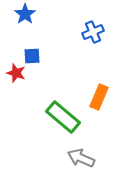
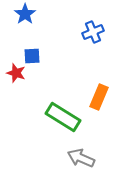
green rectangle: rotated 8 degrees counterclockwise
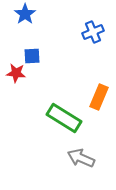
red star: rotated 12 degrees counterclockwise
green rectangle: moved 1 px right, 1 px down
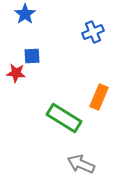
gray arrow: moved 6 px down
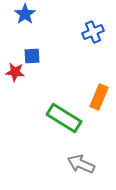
red star: moved 1 px left, 1 px up
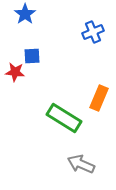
orange rectangle: moved 1 px down
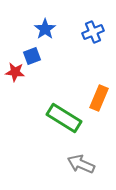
blue star: moved 20 px right, 15 px down
blue square: rotated 18 degrees counterclockwise
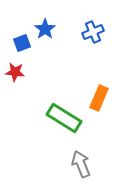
blue square: moved 10 px left, 13 px up
gray arrow: rotated 44 degrees clockwise
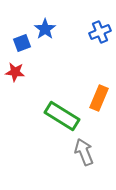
blue cross: moved 7 px right
green rectangle: moved 2 px left, 2 px up
gray arrow: moved 3 px right, 12 px up
